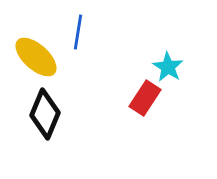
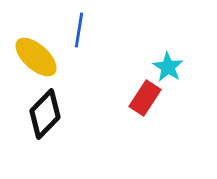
blue line: moved 1 px right, 2 px up
black diamond: rotated 21 degrees clockwise
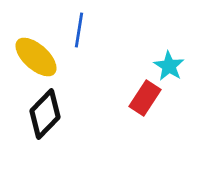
cyan star: moved 1 px right, 1 px up
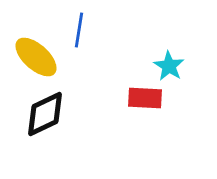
red rectangle: rotated 60 degrees clockwise
black diamond: rotated 21 degrees clockwise
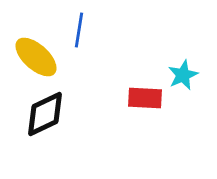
cyan star: moved 14 px right, 9 px down; rotated 16 degrees clockwise
